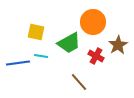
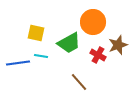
yellow square: moved 1 px down
brown star: rotated 12 degrees clockwise
red cross: moved 2 px right, 1 px up
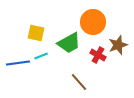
cyan line: rotated 32 degrees counterclockwise
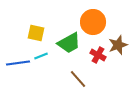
brown line: moved 1 px left, 3 px up
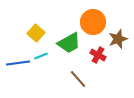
yellow square: rotated 30 degrees clockwise
brown star: moved 6 px up
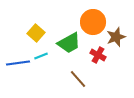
brown star: moved 2 px left, 2 px up
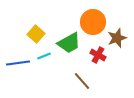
yellow square: moved 1 px down
brown star: moved 1 px right, 1 px down
cyan line: moved 3 px right
brown line: moved 4 px right, 2 px down
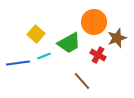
orange circle: moved 1 px right
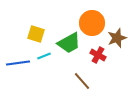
orange circle: moved 2 px left, 1 px down
yellow square: rotated 24 degrees counterclockwise
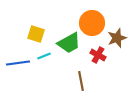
brown line: moved 1 px left; rotated 30 degrees clockwise
